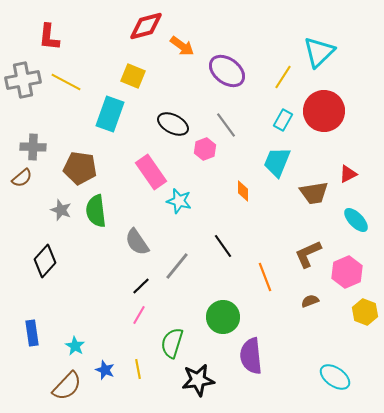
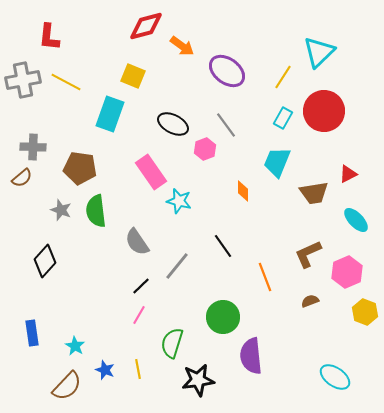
cyan rectangle at (283, 120): moved 2 px up
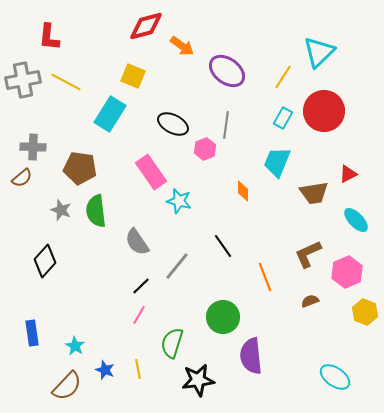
cyan rectangle at (110, 114): rotated 12 degrees clockwise
gray line at (226, 125): rotated 44 degrees clockwise
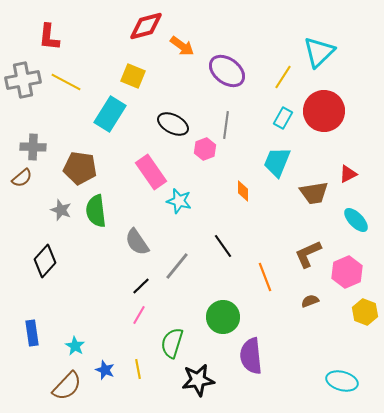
cyan ellipse at (335, 377): moved 7 px right, 4 px down; rotated 20 degrees counterclockwise
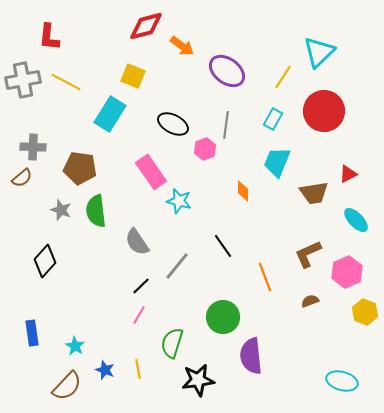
cyan rectangle at (283, 118): moved 10 px left, 1 px down
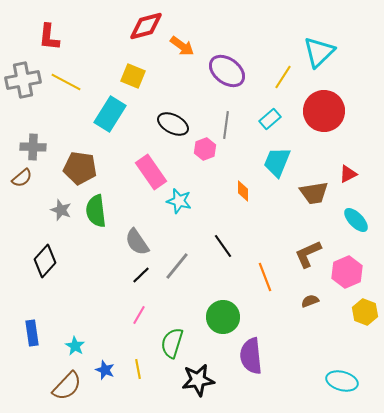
cyan rectangle at (273, 119): moved 3 px left; rotated 20 degrees clockwise
black line at (141, 286): moved 11 px up
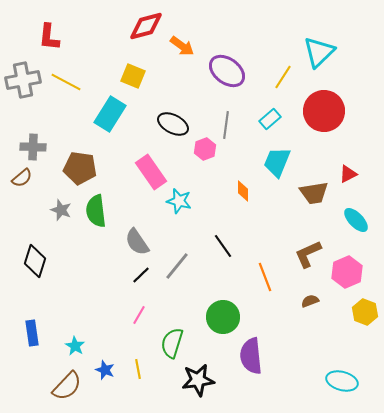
black diamond at (45, 261): moved 10 px left; rotated 24 degrees counterclockwise
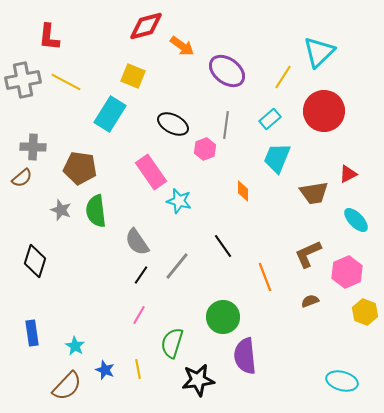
cyan trapezoid at (277, 162): moved 4 px up
black line at (141, 275): rotated 12 degrees counterclockwise
purple semicircle at (251, 356): moved 6 px left
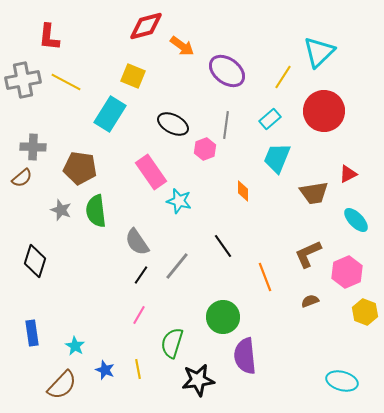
brown semicircle at (67, 386): moved 5 px left, 1 px up
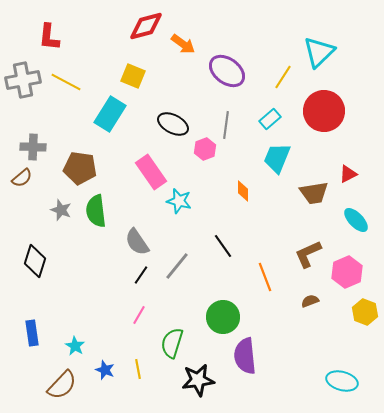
orange arrow at (182, 46): moved 1 px right, 2 px up
